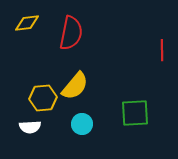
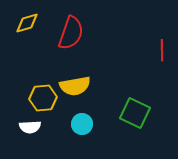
yellow diamond: rotated 10 degrees counterclockwise
red semicircle: rotated 8 degrees clockwise
yellow semicircle: rotated 40 degrees clockwise
green square: rotated 28 degrees clockwise
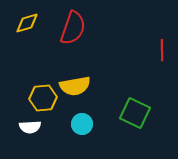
red semicircle: moved 2 px right, 5 px up
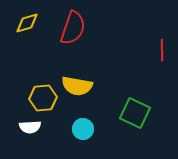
yellow semicircle: moved 2 px right; rotated 20 degrees clockwise
cyan circle: moved 1 px right, 5 px down
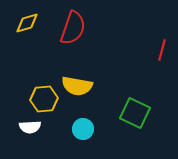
red line: rotated 15 degrees clockwise
yellow hexagon: moved 1 px right, 1 px down
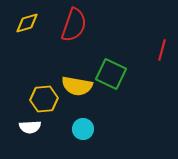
red semicircle: moved 1 px right, 3 px up
green square: moved 24 px left, 39 px up
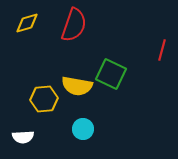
white semicircle: moved 7 px left, 10 px down
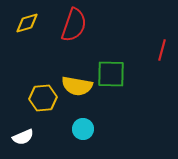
green square: rotated 24 degrees counterclockwise
yellow hexagon: moved 1 px left, 1 px up
white semicircle: rotated 20 degrees counterclockwise
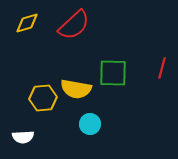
red semicircle: rotated 28 degrees clockwise
red line: moved 18 px down
green square: moved 2 px right, 1 px up
yellow semicircle: moved 1 px left, 3 px down
cyan circle: moved 7 px right, 5 px up
white semicircle: rotated 20 degrees clockwise
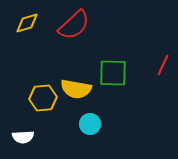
red line: moved 1 px right, 3 px up; rotated 10 degrees clockwise
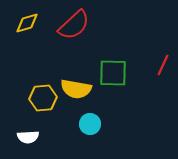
white semicircle: moved 5 px right
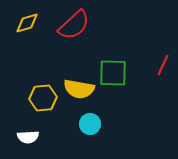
yellow semicircle: moved 3 px right
